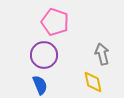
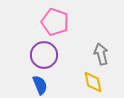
gray arrow: moved 1 px left
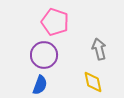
gray arrow: moved 2 px left, 5 px up
blue semicircle: rotated 42 degrees clockwise
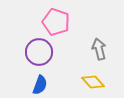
pink pentagon: moved 1 px right
purple circle: moved 5 px left, 3 px up
yellow diamond: rotated 30 degrees counterclockwise
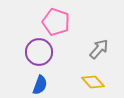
gray arrow: rotated 55 degrees clockwise
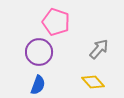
blue semicircle: moved 2 px left
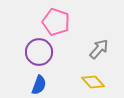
blue semicircle: moved 1 px right
